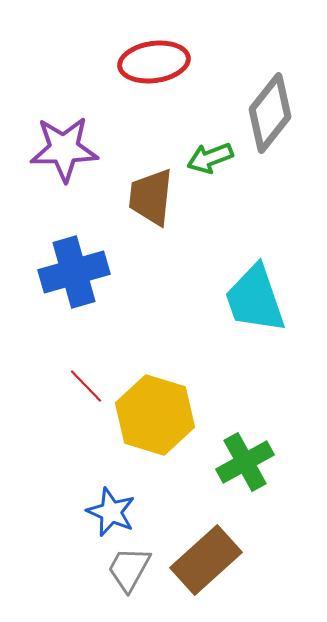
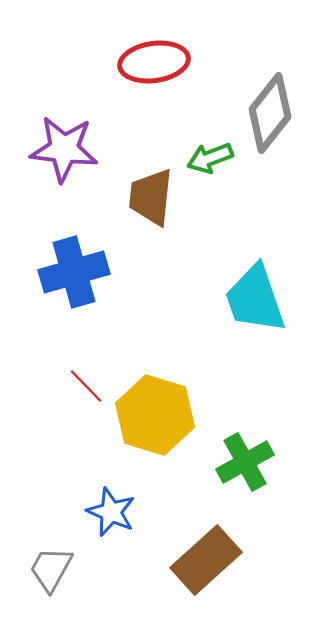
purple star: rotated 8 degrees clockwise
gray trapezoid: moved 78 px left
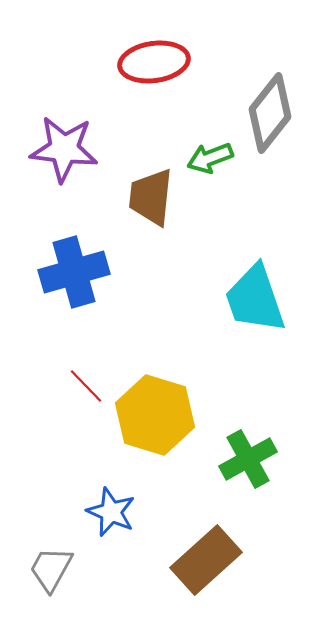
green cross: moved 3 px right, 3 px up
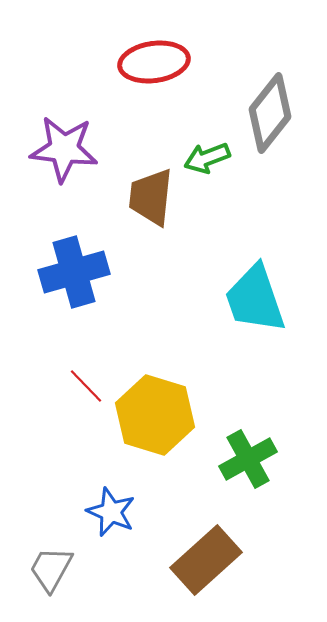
green arrow: moved 3 px left
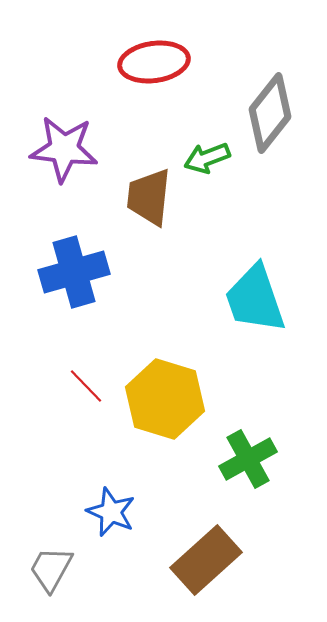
brown trapezoid: moved 2 px left
yellow hexagon: moved 10 px right, 16 px up
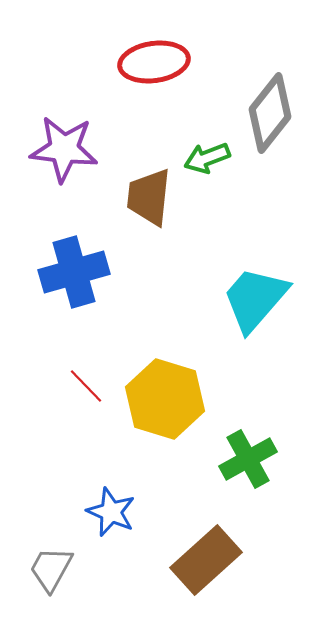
cyan trapezoid: rotated 60 degrees clockwise
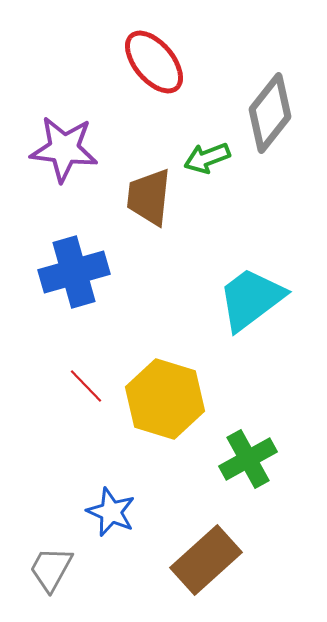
red ellipse: rotated 58 degrees clockwise
cyan trapezoid: moved 4 px left; rotated 12 degrees clockwise
